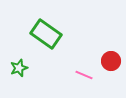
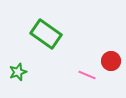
green star: moved 1 px left, 4 px down
pink line: moved 3 px right
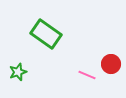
red circle: moved 3 px down
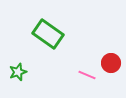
green rectangle: moved 2 px right
red circle: moved 1 px up
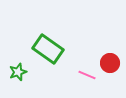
green rectangle: moved 15 px down
red circle: moved 1 px left
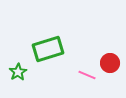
green rectangle: rotated 52 degrees counterclockwise
green star: rotated 12 degrees counterclockwise
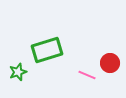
green rectangle: moved 1 px left, 1 px down
green star: rotated 12 degrees clockwise
